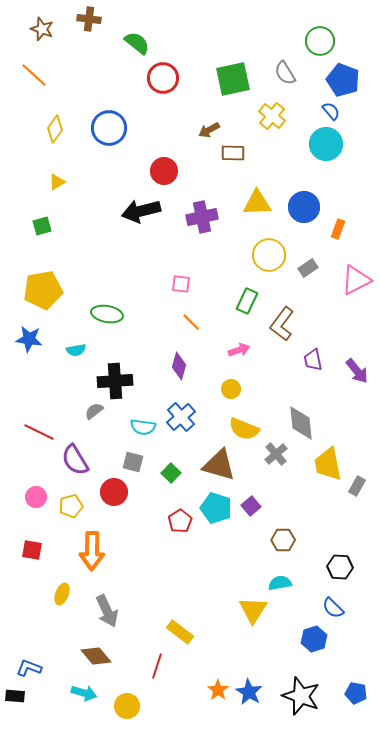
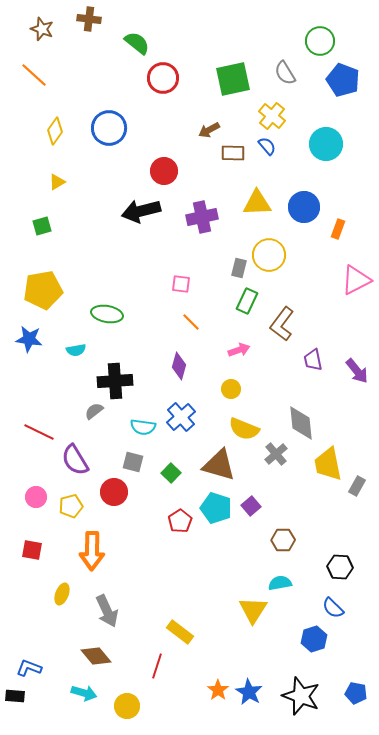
blue semicircle at (331, 111): moved 64 px left, 35 px down
yellow diamond at (55, 129): moved 2 px down
gray rectangle at (308, 268): moved 69 px left; rotated 42 degrees counterclockwise
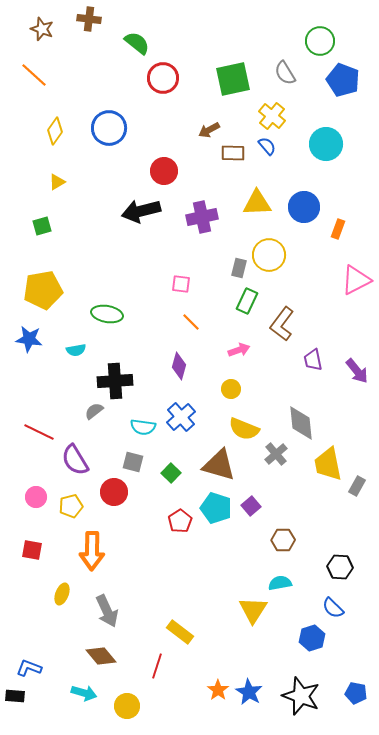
blue hexagon at (314, 639): moved 2 px left, 1 px up
brown diamond at (96, 656): moved 5 px right
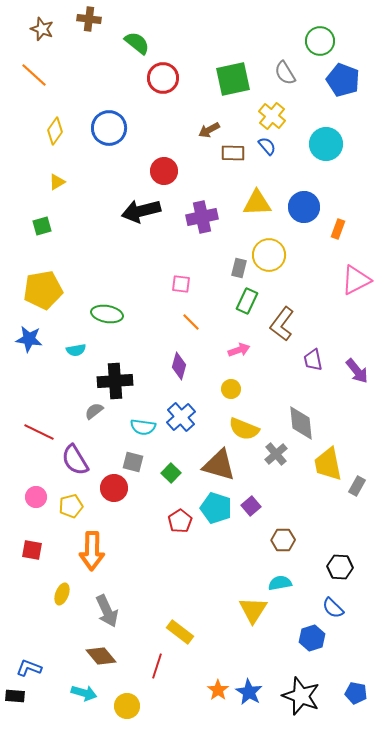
red circle at (114, 492): moved 4 px up
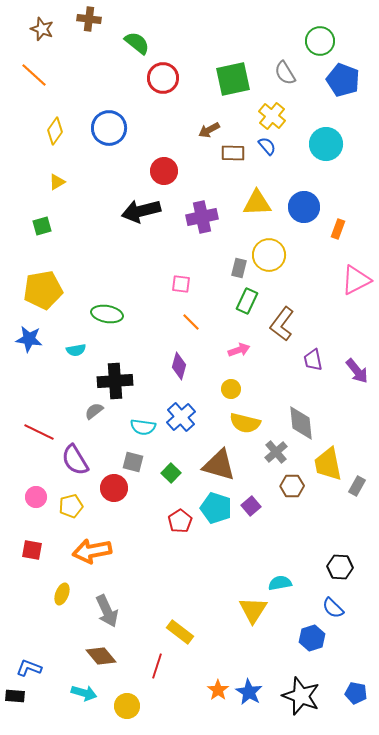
yellow semicircle at (244, 429): moved 1 px right, 6 px up; rotated 8 degrees counterclockwise
gray cross at (276, 454): moved 2 px up
brown hexagon at (283, 540): moved 9 px right, 54 px up
orange arrow at (92, 551): rotated 78 degrees clockwise
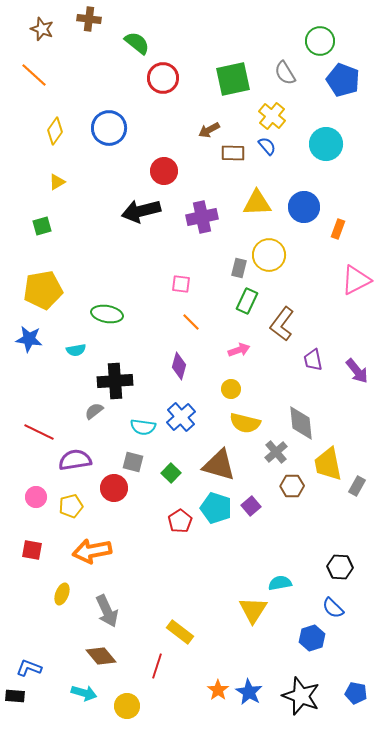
purple semicircle at (75, 460): rotated 112 degrees clockwise
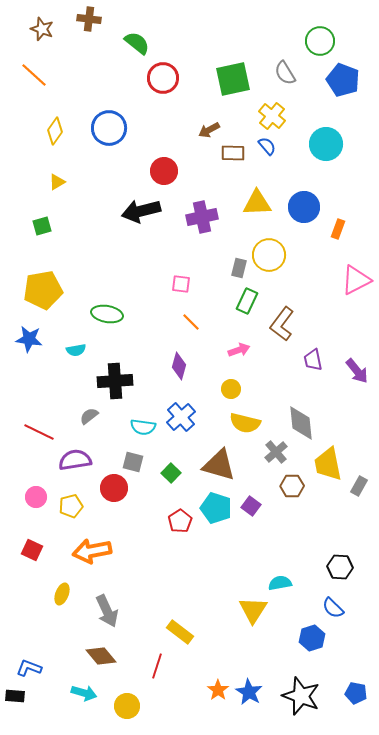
gray semicircle at (94, 411): moved 5 px left, 5 px down
gray rectangle at (357, 486): moved 2 px right
purple square at (251, 506): rotated 12 degrees counterclockwise
red square at (32, 550): rotated 15 degrees clockwise
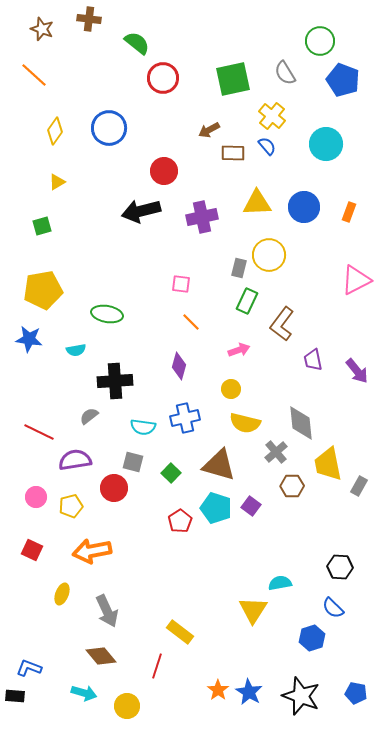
orange rectangle at (338, 229): moved 11 px right, 17 px up
blue cross at (181, 417): moved 4 px right, 1 px down; rotated 28 degrees clockwise
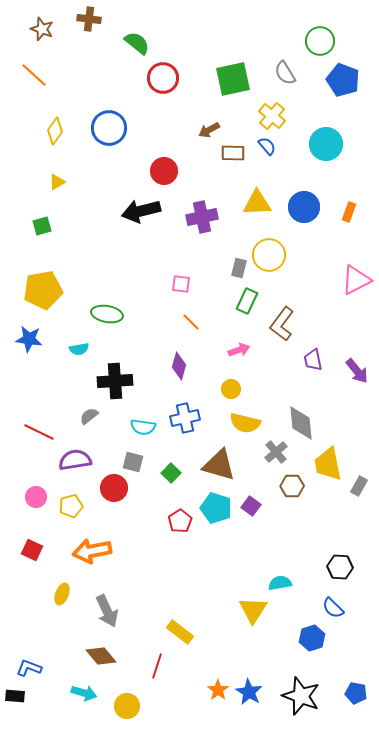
cyan semicircle at (76, 350): moved 3 px right, 1 px up
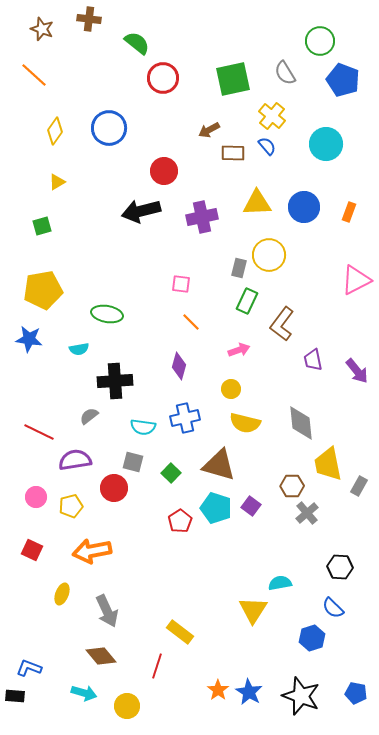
gray cross at (276, 452): moved 31 px right, 61 px down
